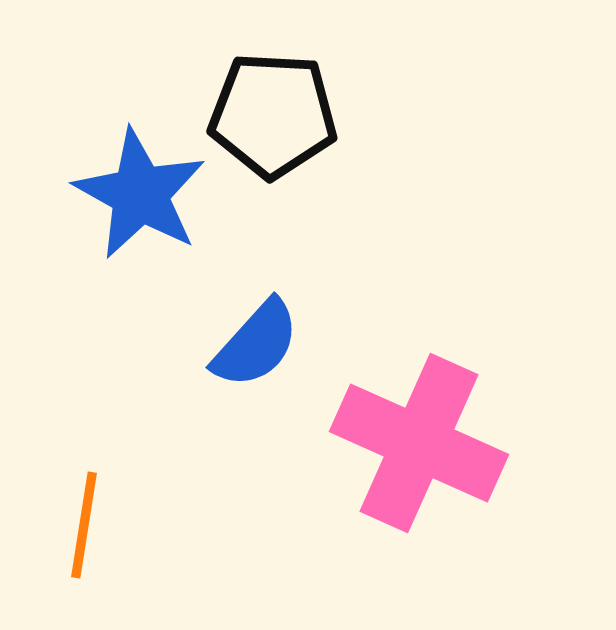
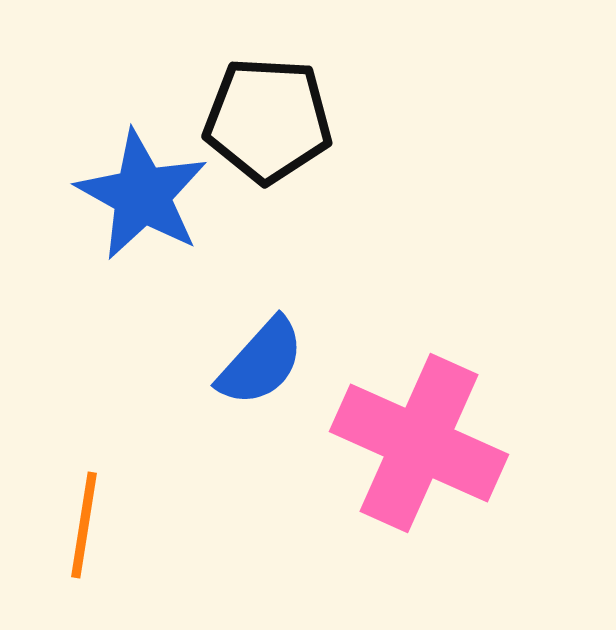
black pentagon: moved 5 px left, 5 px down
blue star: moved 2 px right, 1 px down
blue semicircle: moved 5 px right, 18 px down
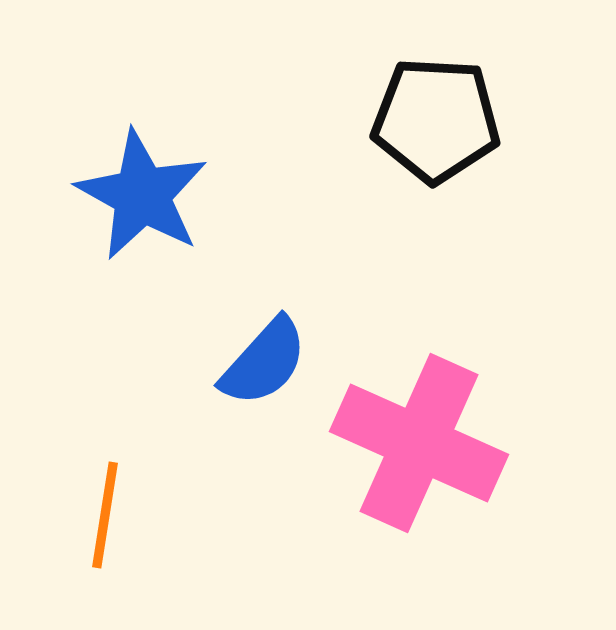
black pentagon: moved 168 px right
blue semicircle: moved 3 px right
orange line: moved 21 px right, 10 px up
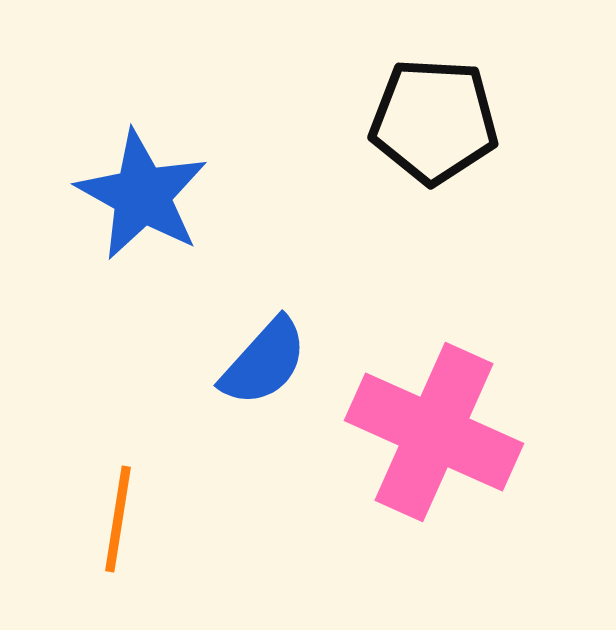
black pentagon: moved 2 px left, 1 px down
pink cross: moved 15 px right, 11 px up
orange line: moved 13 px right, 4 px down
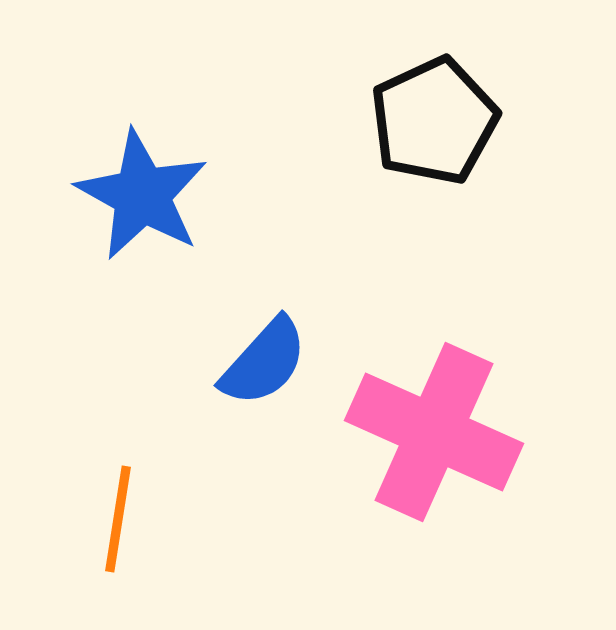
black pentagon: rotated 28 degrees counterclockwise
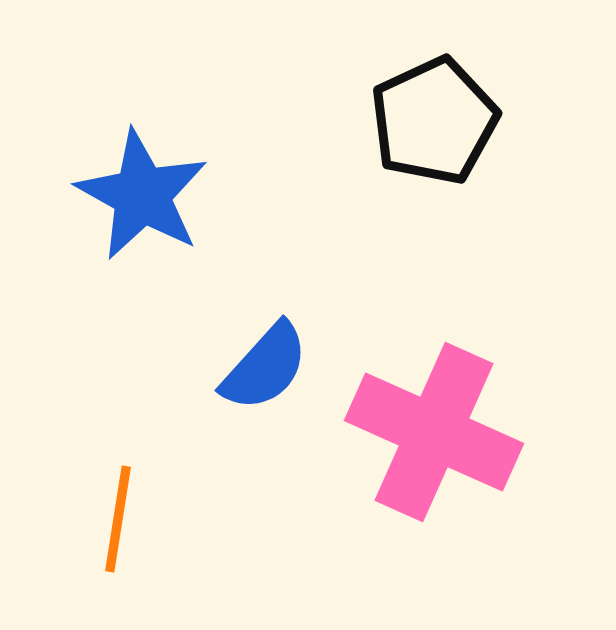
blue semicircle: moved 1 px right, 5 px down
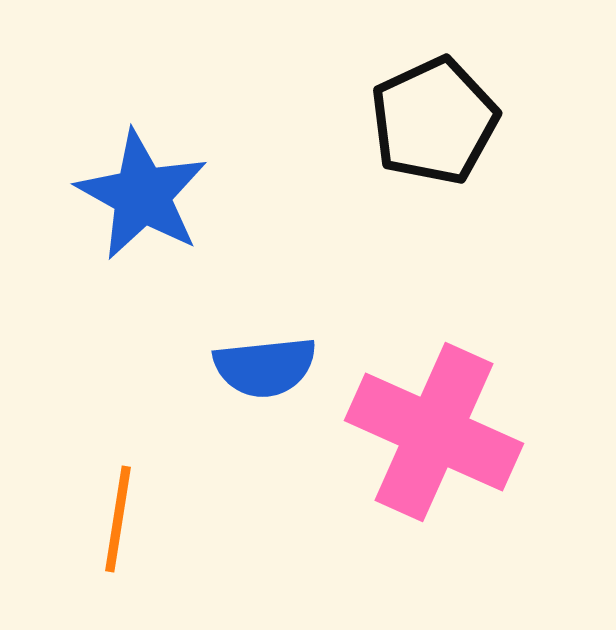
blue semicircle: rotated 42 degrees clockwise
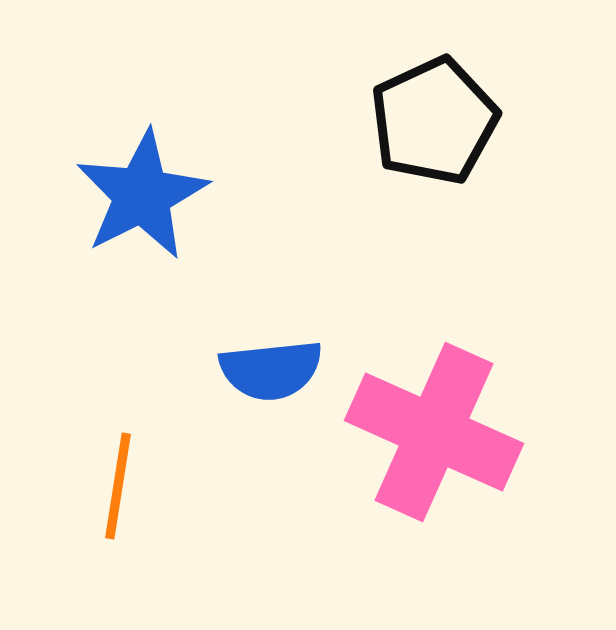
blue star: rotated 16 degrees clockwise
blue semicircle: moved 6 px right, 3 px down
orange line: moved 33 px up
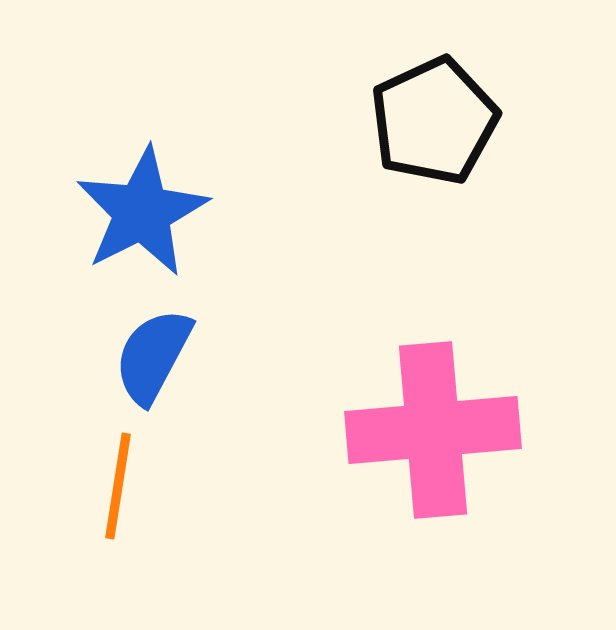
blue star: moved 17 px down
blue semicircle: moved 118 px left, 14 px up; rotated 124 degrees clockwise
pink cross: moved 1 px left, 2 px up; rotated 29 degrees counterclockwise
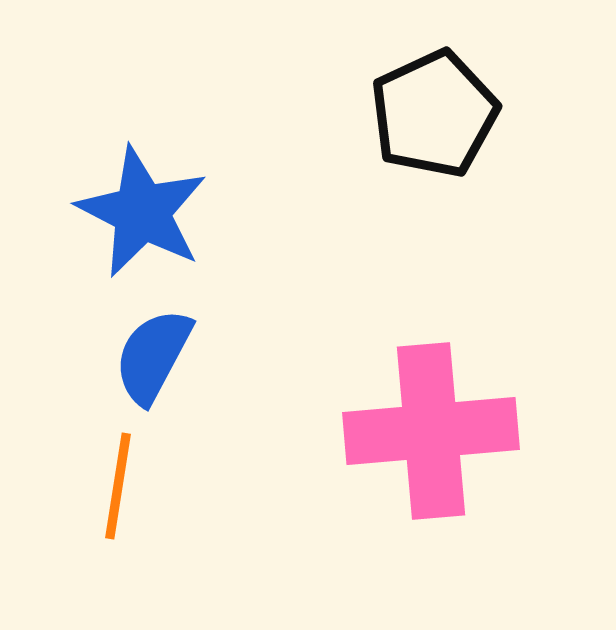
black pentagon: moved 7 px up
blue star: rotated 18 degrees counterclockwise
pink cross: moved 2 px left, 1 px down
